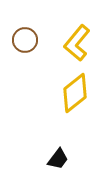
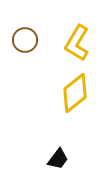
yellow L-shape: rotated 9 degrees counterclockwise
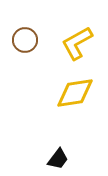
yellow L-shape: rotated 30 degrees clockwise
yellow diamond: rotated 30 degrees clockwise
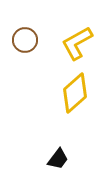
yellow diamond: rotated 33 degrees counterclockwise
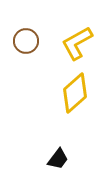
brown circle: moved 1 px right, 1 px down
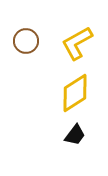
yellow diamond: rotated 9 degrees clockwise
black trapezoid: moved 17 px right, 24 px up
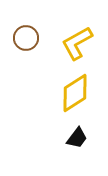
brown circle: moved 3 px up
black trapezoid: moved 2 px right, 3 px down
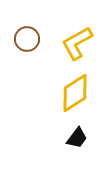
brown circle: moved 1 px right, 1 px down
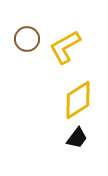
yellow L-shape: moved 12 px left, 4 px down
yellow diamond: moved 3 px right, 7 px down
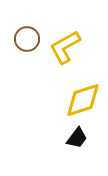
yellow diamond: moved 5 px right; rotated 15 degrees clockwise
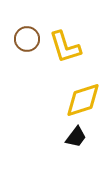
yellow L-shape: rotated 78 degrees counterclockwise
black trapezoid: moved 1 px left, 1 px up
